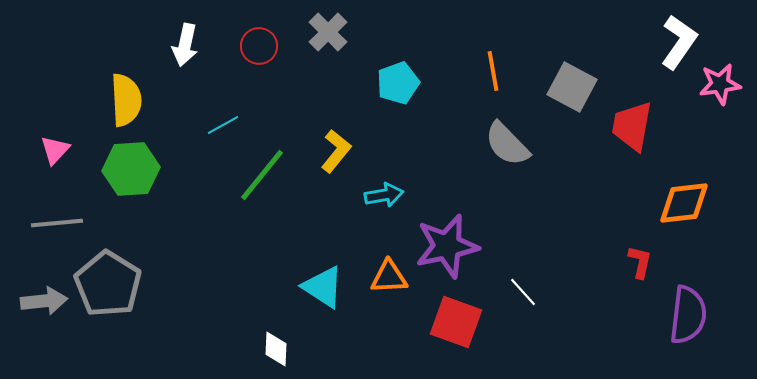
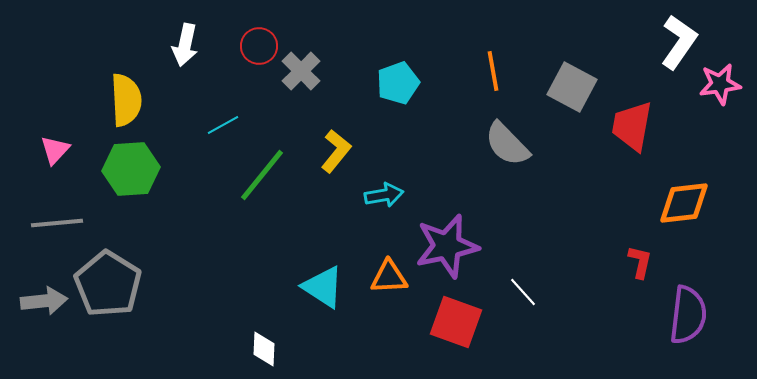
gray cross: moved 27 px left, 39 px down
white diamond: moved 12 px left
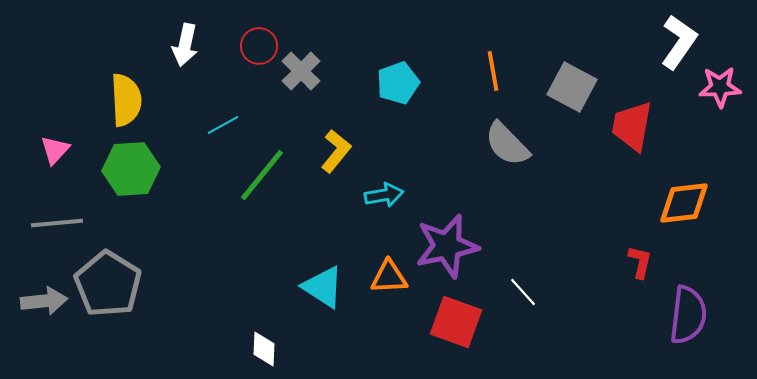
pink star: moved 3 px down; rotated 6 degrees clockwise
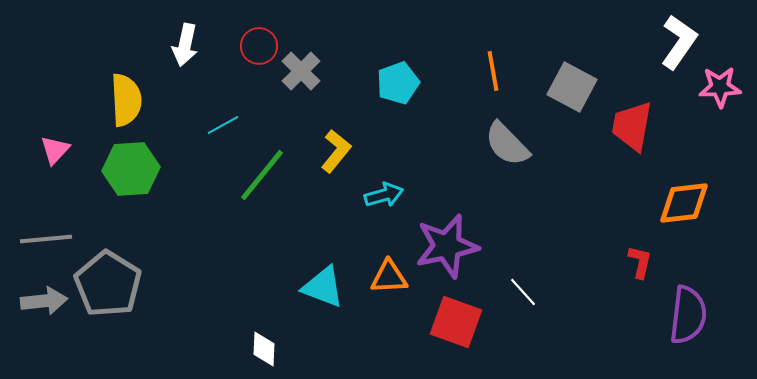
cyan arrow: rotated 6 degrees counterclockwise
gray line: moved 11 px left, 16 px down
cyan triangle: rotated 12 degrees counterclockwise
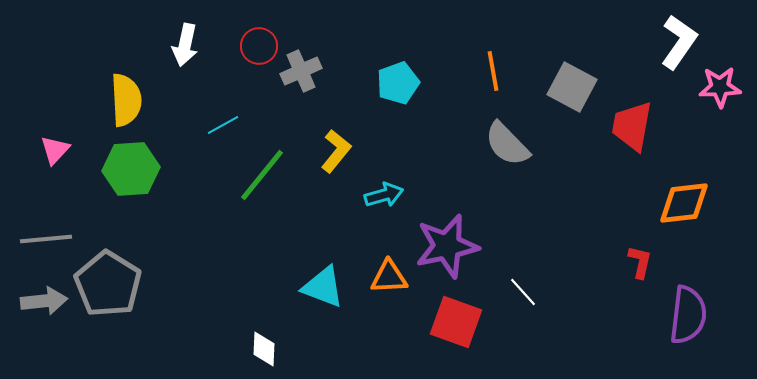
gray cross: rotated 21 degrees clockwise
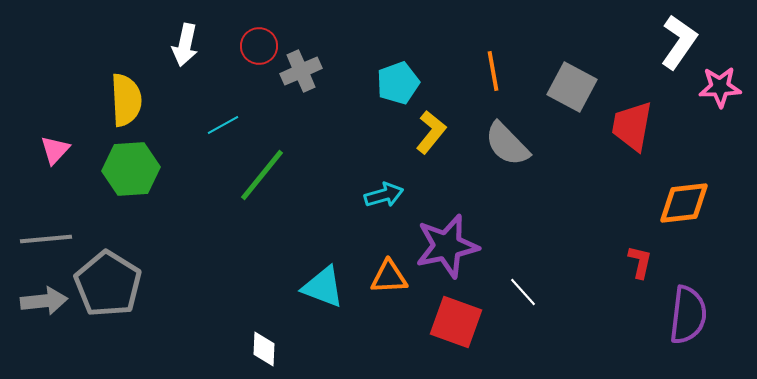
yellow L-shape: moved 95 px right, 19 px up
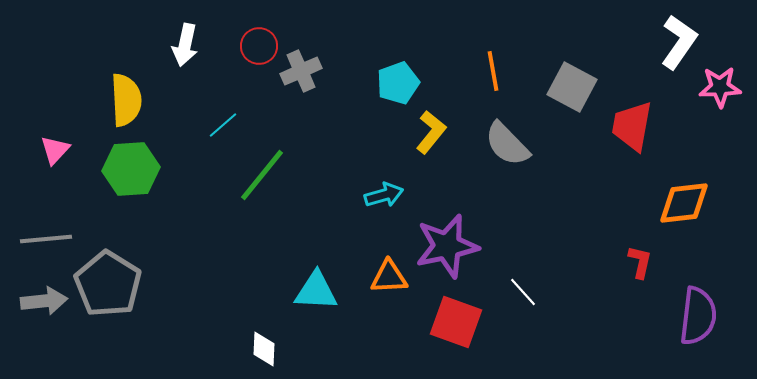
cyan line: rotated 12 degrees counterclockwise
cyan triangle: moved 7 px left, 4 px down; rotated 18 degrees counterclockwise
purple semicircle: moved 10 px right, 1 px down
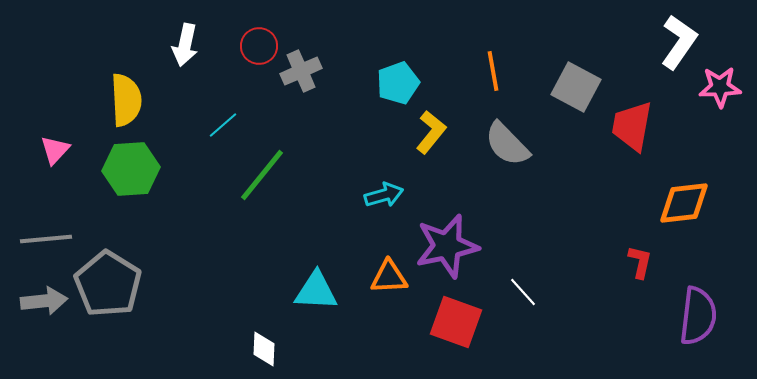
gray square: moved 4 px right
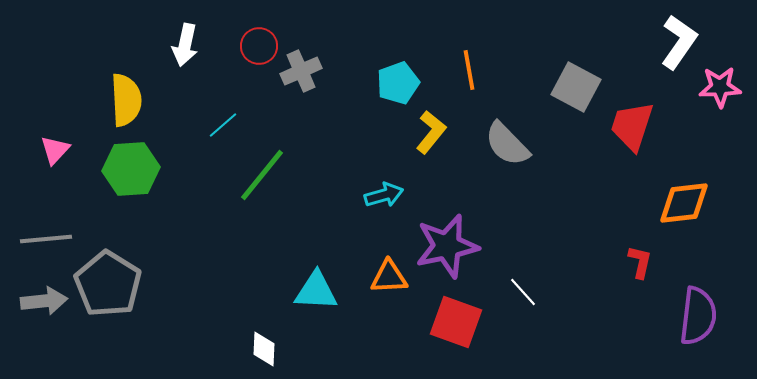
orange line: moved 24 px left, 1 px up
red trapezoid: rotated 8 degrees clockwise
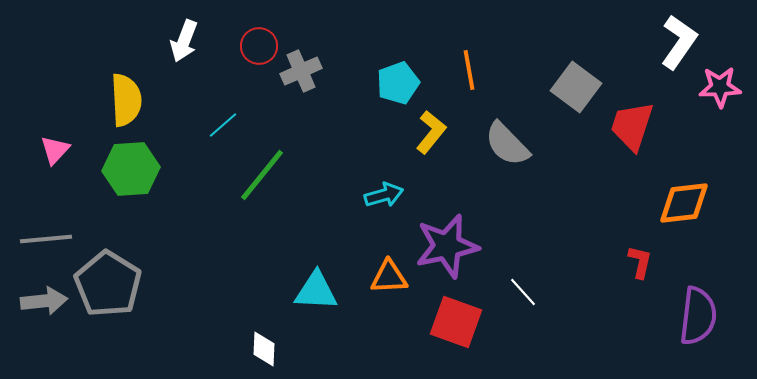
white arrow: moved 1 px left, 4 px up; rotated 9 degrees clockwise
gray square: rotated 9 degrees clockwise
